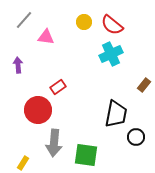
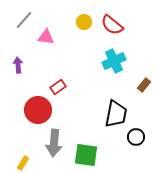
cyan cross: moved 3 px right, 7 px down
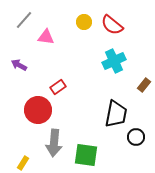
purple arrow: moved 1 px right; rotated 56 degrees counterclockwise
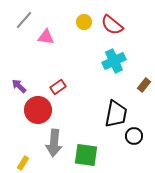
purple arrow: moved 21 px down; rotated 14 degrees clockwise
black circle: moved 2 px left, 1 px up
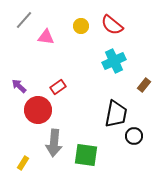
yellow circle: moved 3 px left, 4 px down
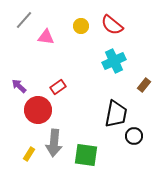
yellow rectangle: moved 6 px right, 9 px up
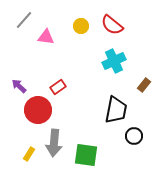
black trapezoid: moved 4 px up
